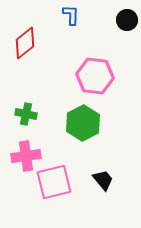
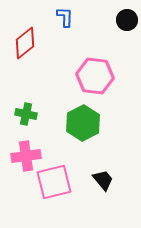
blue L-shape: moved 6 px left, 2 px down
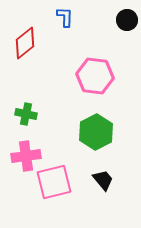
green hexagon: moved 13 px right, 9 px down
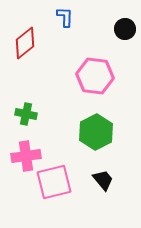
black circle: moved 2 px left, 9 px down
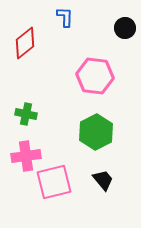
black circle: moved 1 px up
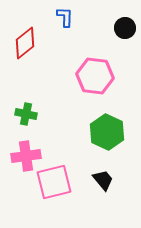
green hexagon: moved 11 px right; rotated 8 degrees counterclockwise
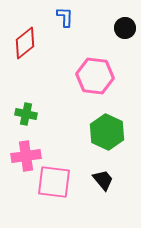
pink square: rotated 21 degrees clockwise
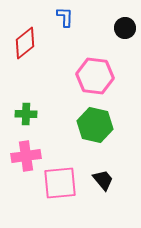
green cross: rotated 10 degrees counterclockwise
green hexagon: moved 12 px left, 7 px up; rotated 12 degrees counterclockwise
pink square: moved 6 px right, 1 px down; rotated 12 degrees counterclockwise
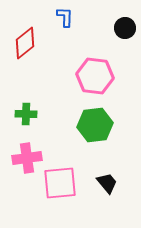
green hexagon: rotated 20 degrees counterclockwise
pink cross: moved 1 px right, 2 px down
black trapezoid: moved 4 px right, 3 px down
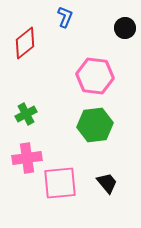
blue L-shape: rotated 20 degrees clockwise
green cross: rotated 30 degrees counterclockwise
